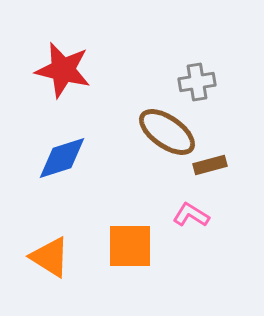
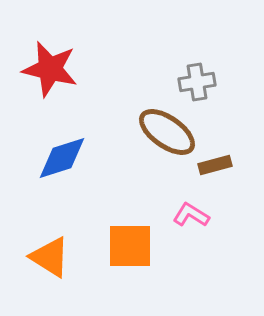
red star: moved 13 px left, 1 px up
brown rectangle: moved 5 px right
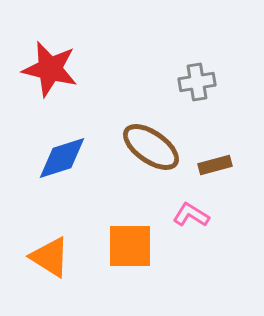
brown ellipse: moved 16 px left, 15 px down
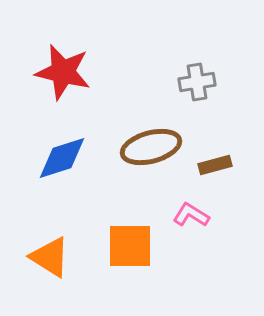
red star: moved 13 px right, 3 px down
brown ellipse: rotated 50 degrees counterclockwise
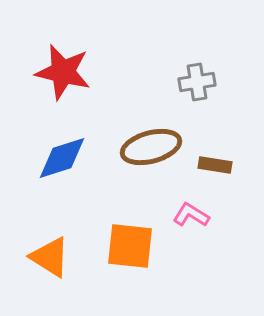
brown rectangle: rotated 24 degrees clockwise
orange square: rotated 6 degrees clockwise
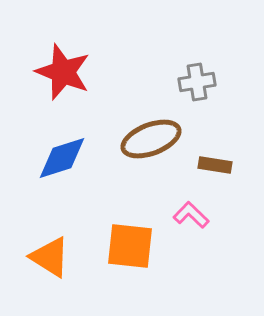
red star: rotated 8 degrees clockwise
brown ellipse: moved 8 px up; rotated 6 degrees counterclockwise
pink L-shape: rotated 12 degrees clockwise
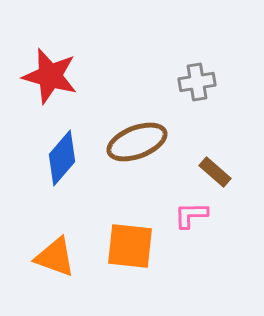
red star: moved 13 px left, 4 px down; rotated 6 degrees counterclockwise
brown ellipse: moved 14 px left, 3 px down
blue diamond: rotated 32 degrees counterclockwise
brown rectangle: moved 7 px down; rotated 32 degrees clockwise
pink L-shape: rotated 45 degrees counterclockwise
orange triangle: moved 5 px right; rotated 12 degrees counterclockwise
